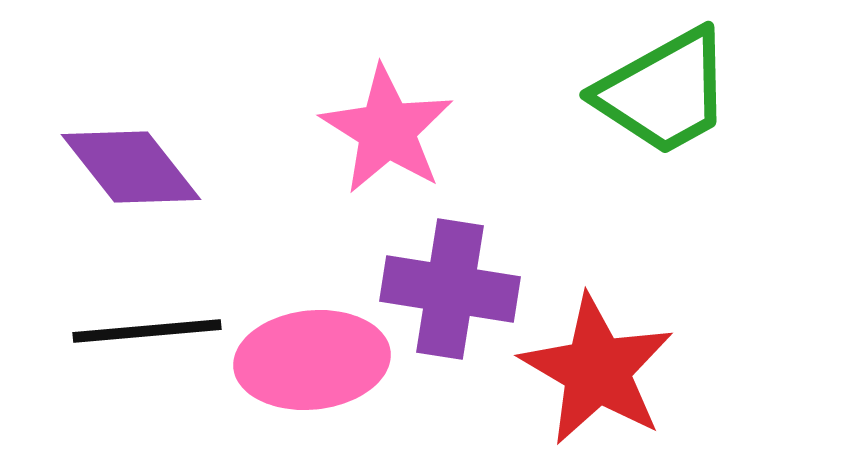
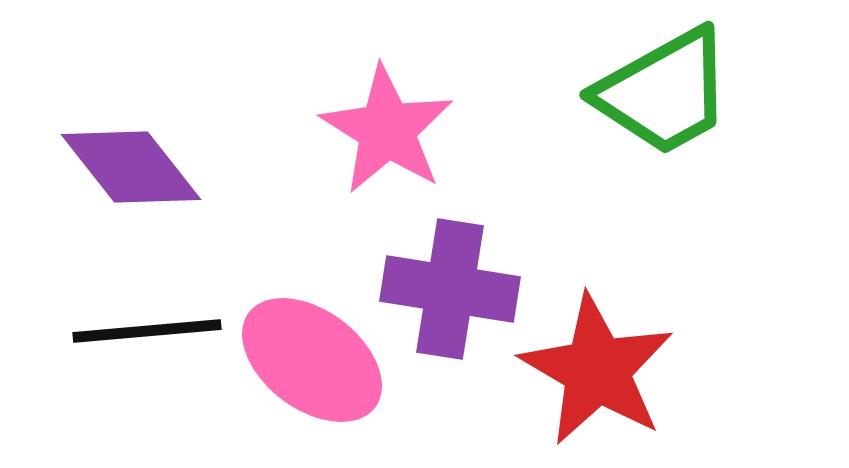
pink ellipse: rotated 43 degrees clockwise
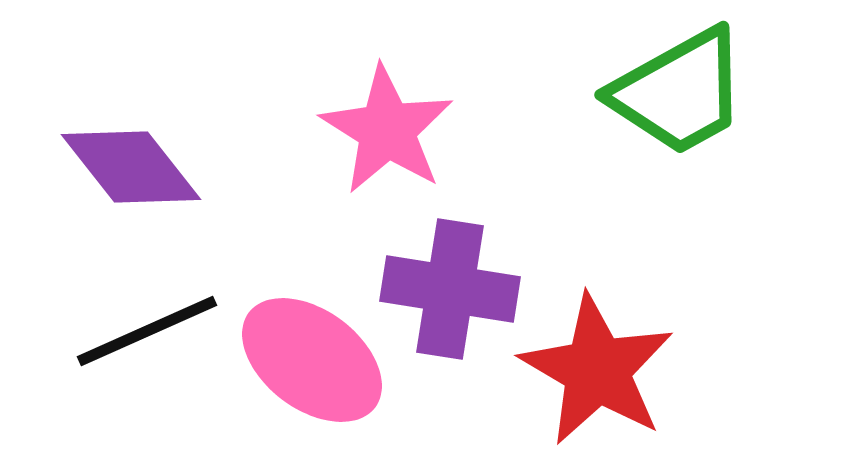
green trapezoid: moved 15 px right
black line: rotated 19 degrees counterclockwise
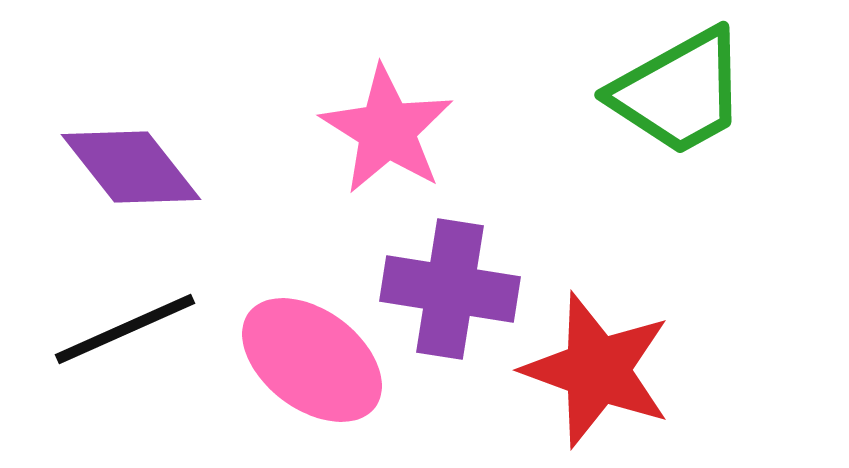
black line: moved 22 px left, 2 px up
red star: rotated 10 degrees counterclockwise
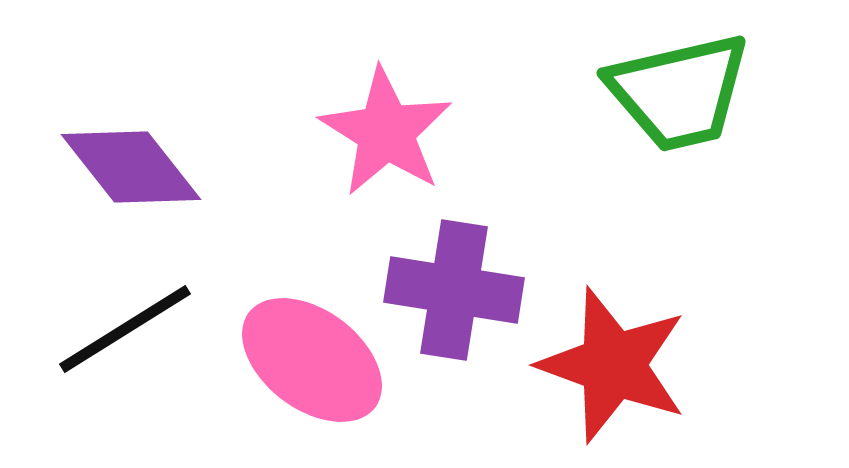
green trapezoid: rotated 16 degrees clockwise
pink star: moved 1 px left, 2 px down
purple cross: moved 4 px right, 1 px down
black line: rotated 8 degrees counterclockwise
red star: moved 16 px right, 5 px up
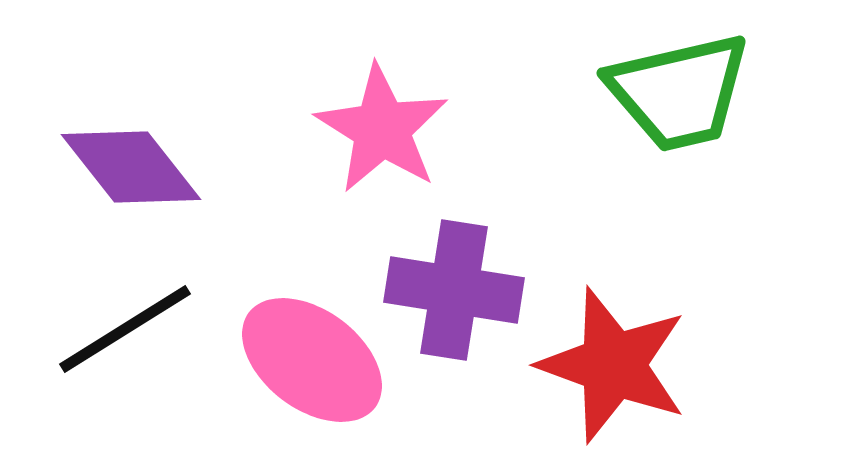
pink star: moved 4 px left, 3 px up
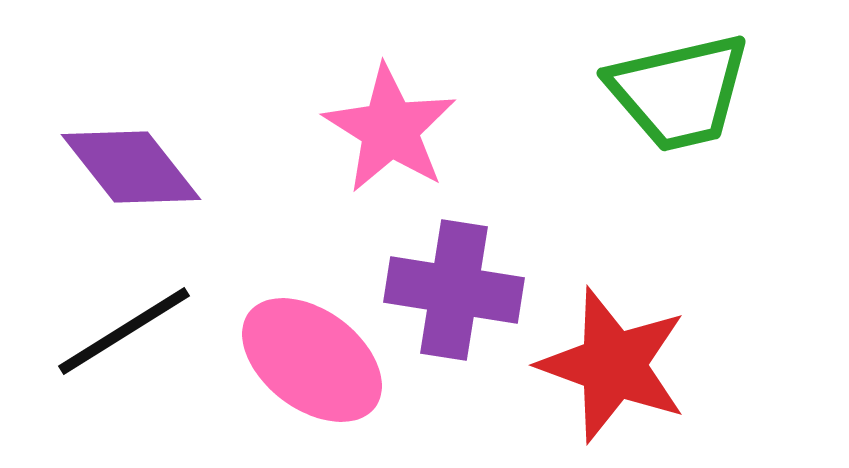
pink star: moved 8 px right
black line: moved 1 px left, 2 px down
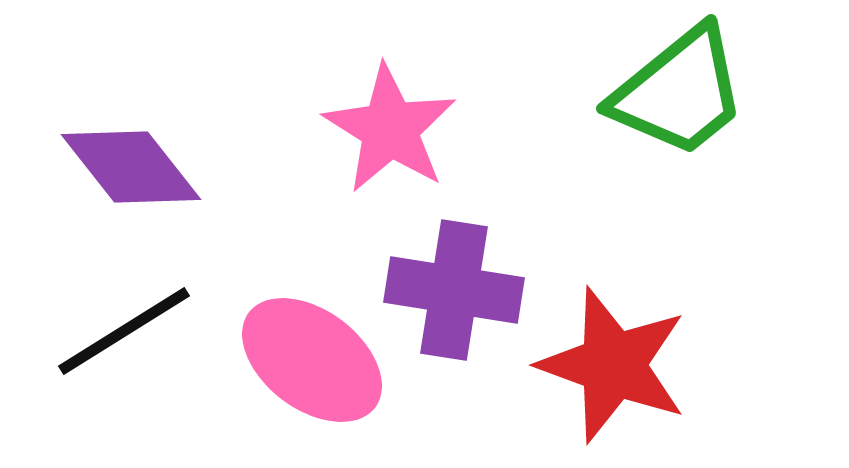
green trapezoid: rotated 26 degrees counterclockwise
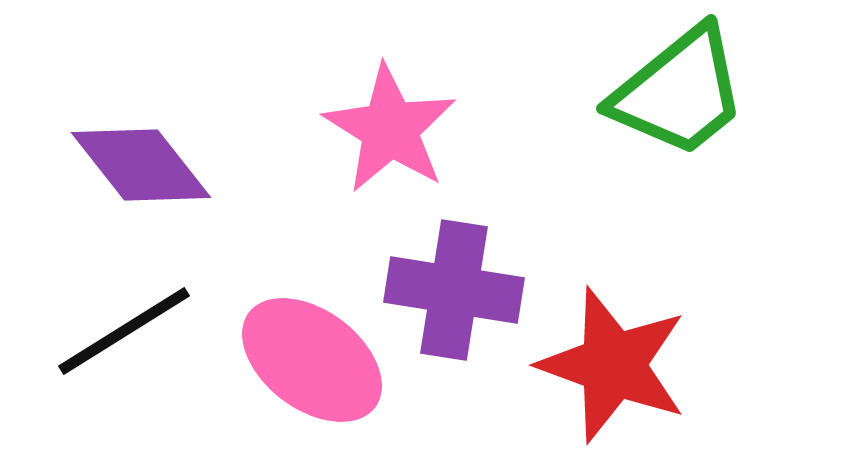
purple diamond: moved 10 px right, 2 px up
